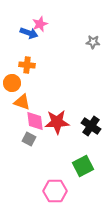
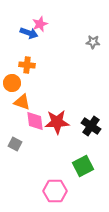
gray square: moved 14 px left, 5 px down
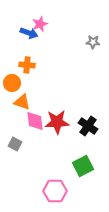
black cross: moved 3 px left
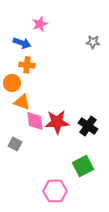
blue arrow: moved 7 px left, 10 px down
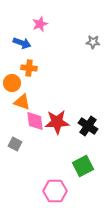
orange cross: moved 2 px right, 3 px down
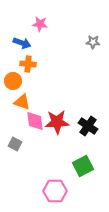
pink star: rotated 28 degrees clockwise
orange cross: moved 1 px left, 4 px up
orange circle: moved 1 px right, 2 px up
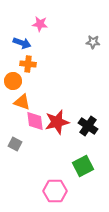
red star: rotated 10 degrees counterclockwise
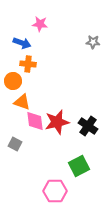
green square: moved 4 px left
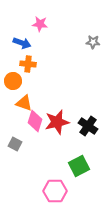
orange triangle: moved 2 px right, 1 px down
pink diamond: rotated 25 degrees clockwise
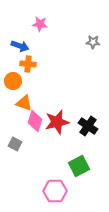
blue arrow: moved 2 px left, 3 px down
